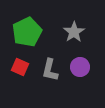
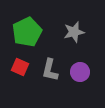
gray star: rotated 20 degrees clockwise
purple circle: moved 5 px down
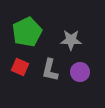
gray star: moved 3 px left, 8 px down; rotated 15 degrees clockwise
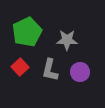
gray star: moved 4 px left
red square: rotated 24 degrees clockwise
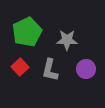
purple circle: moved 6 px right, 3 px up
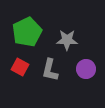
red square: rotated 18 degrees counterclockwise
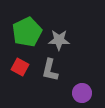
gray star: moved 8 px left
purple circle: moved 4 px left, 24 px down
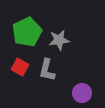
gray star: rotated 10 degrees counterclockwise
gray L-shape: moved 3 px left
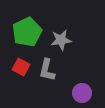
gray star: moved 2 px right
red square: moved 1 px right
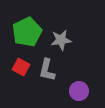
purple circle: moved 3 px left, 2 px up
